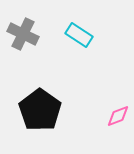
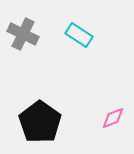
black pentagon: moved 12 px down
pink diamond: moved 5 px left, 2 px down
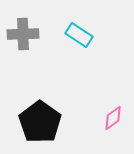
gray cross: rotated 28 degrees counterclockwise
pink diamond: rotated 15 degrees counterclockwise
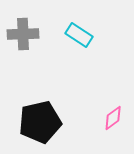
black pentagon: rotated 24 degrees clockwise
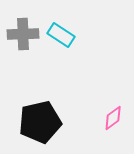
cyan rectangle: moved 18 px left
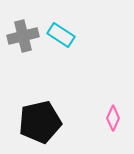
gray cross: moved 2 px down; rotated 12 degrees counterclockwise
pink diamond: rotated 30 degrees counterclockwise
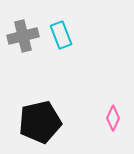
cyan rectangle: rotated 36 degrees clockwise
